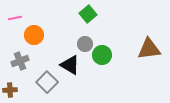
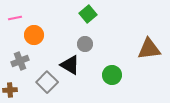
green circle: moved 10 px right, 20 px down
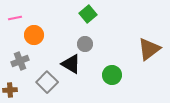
brown triangle: rotated 30 degrees counterclockwise
black triangle: moved 1 px right, 1 px up
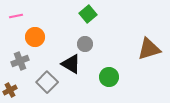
pink line: moved 1 px right, 2 px up
orange circle: moved 1 px right, 2 px down
brown triangle: rotated 20 degrees clockwise
green circle: moved 3 px left, 2 px down
brown cross: rotated 24 degrees counterclockwise
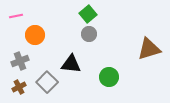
orange circle: moved 2 px up
gray circle: moved 4 px right, 10 px up
black triangle: rotated 25 degrees counterclockwise
brown cross: moved 9 px right, 3 px up
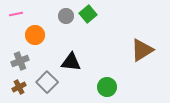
pink line: moved 2 px up
gray circle: moved 23 px left, 18 px up
brown triangle: moved 7 px left, 1 px down; rotated 15 degrees counterclockwise
black triangle: moved 2 px up
green circle: moved 2 px left, 10 px down
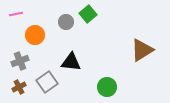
gray circle: moved 6 px down
gray square: rotated 10 degrees clockwise
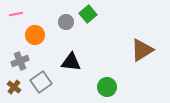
gray square: moved 6 px left
brown cross: moved 5 px left; rotated 24 degrees counterclockwise
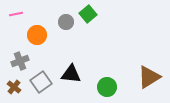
orange circle: moved 2 px right
brown triangle: moved 7 px right, 27 px down
black triangle: moved 12 px down
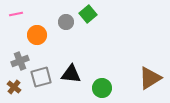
brown triangle: moved 1 px right, 1 px down
gray square: moved 5 px up; rotated 20 degrees clockwise
green circle: moved 5 px left, 1 px down
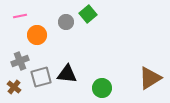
pink line: moved 4 px right, 2 px down
black triangle: moved 4 px left
